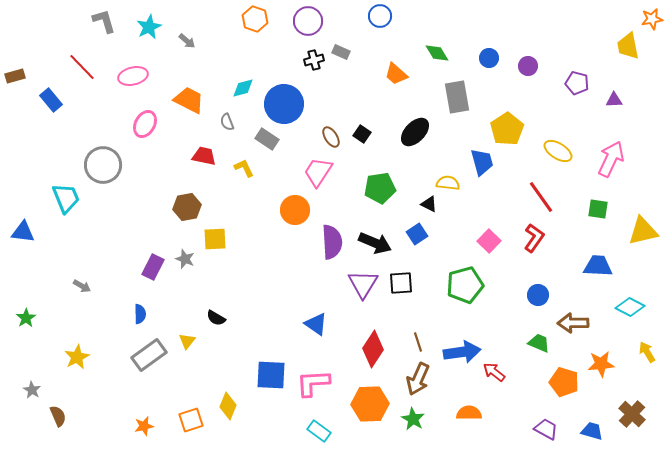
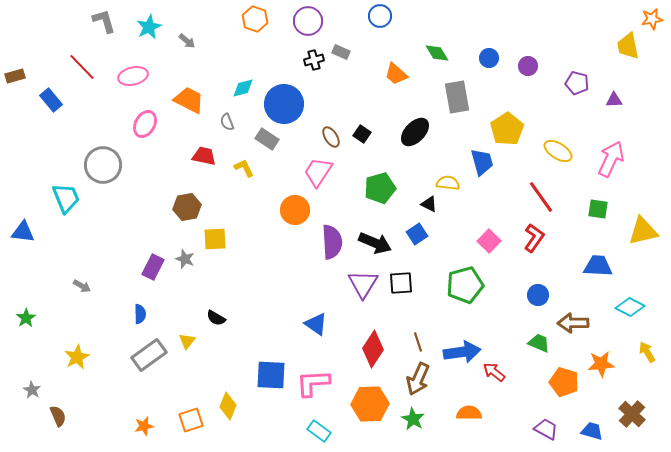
green pentagon at (380, 188): rotated 8 degrees counterclockwise
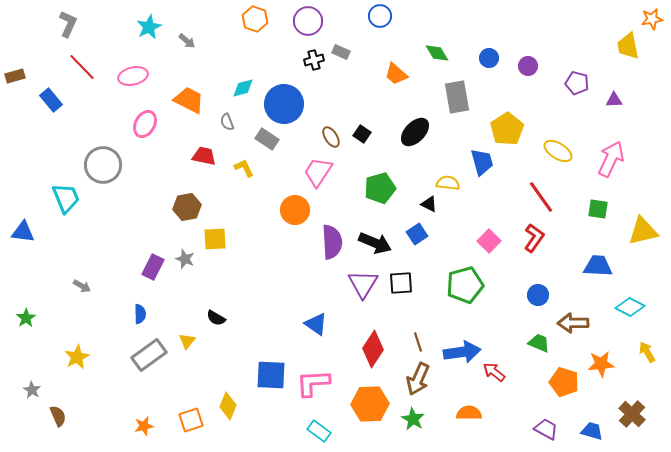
gray L-shape at (104, 21): moved 36 px left, 3 px down; rotated 40 degrees clockwise
